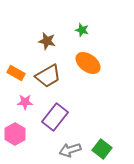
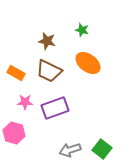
brown trapezoid: moved 1 px right, 5 px up; rotated 56 degrees clockwise
purple rectangle: moved 9 px up; rotated 32 degrees clockwise
pink hexagon: moved 1 px left, 1 px up; rotated 15 degrees counterclockwise
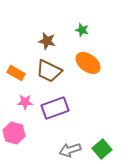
green square: rotated 12 degrees clockwise
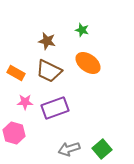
gray arrow: moved 1 px left, 1 px up
